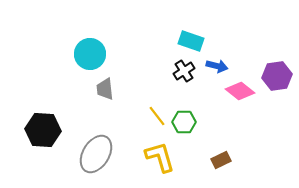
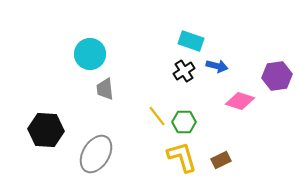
pink diamond: moved 10 px down; rotated 20 degrees counterclockwise
black hexagon: moved 3 px right
yellow L-shape: moved 22 px right
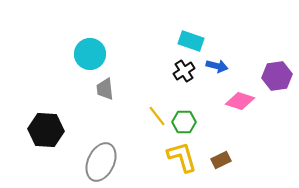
gray ellipse: moved 5 px right, 8 px down; rotated 6 degrees counterclockwise
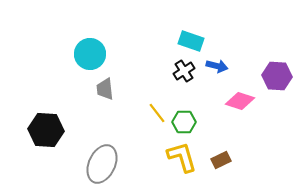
purple hexagon: rotated 12 degrees clockwise
yellow line: moved 3 px up
gray ellipse: moved 1 px right, 2 px down
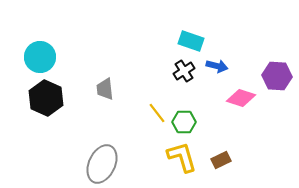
cyan circle: moved 50 px left, 3 px down
pink diamond: moved 1 px right, 3 px up
black hexagon: moved 32 px up; rotated 20 degrees clockwise
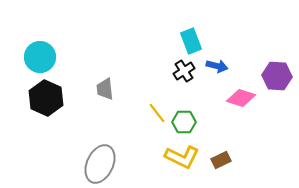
cyan rectangle: rotated 50 degrees clockwise
yellow L-shape: rotated 132 degrees clockwise
gray ellipse: moved 2 px left
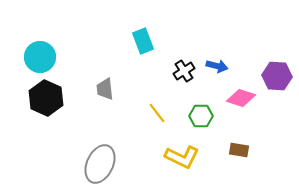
cyan rectangle: moved 48 px left
green hexagon: moved 17 px right, 6 px up
brown rectangle: moved 18 px right, 10 px up; rotated 36 degrees clockwise
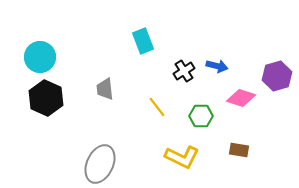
purple hexagon: rotated 20 degrees counterclockwise
yellow line: moved 6 px up
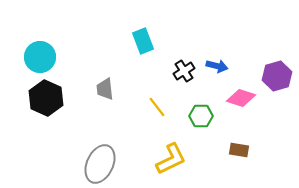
yellow L-shape: moved 11 px left, 2 px down; rotated 52 degrees counterclockwise
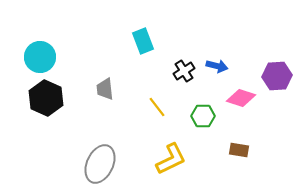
purple hexagon: rotated 12 degrees clockwise
green hexagon: moved 2 px right
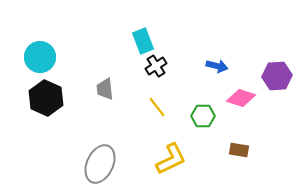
black cross: moved 28 px left, 5 px up
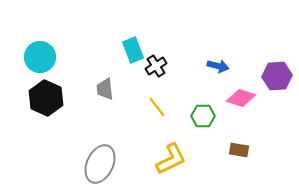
cyan rectangle: moved 10 px left, 9 px down
blue arrow: moved 1 px right
